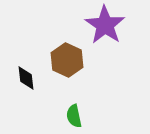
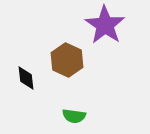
green semicircle: rotated 70 degrees counterclockwise
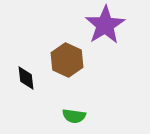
purple star: rotated 6 degrees clockwise
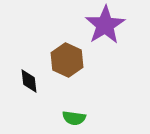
black diamond: moved 3 px right, 3 px down
green semicircle: moved 2 px down
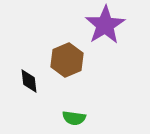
brown hexagon: rotated 12 degrees clockwise
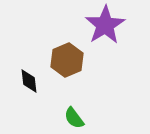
green semicircle: rotated 45 degrees clockwise
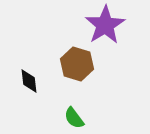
brown hexagon: moved 10 px right, 4 px down; rotated 20 degrees counterclockwise
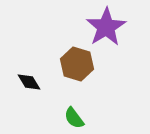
purple star: moved 1 px right, 2 px down
black diamond: moved 1 px down; rotated 25 degrees counterclockwise
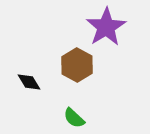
brown hexagon: moved 1 px down; rotated 12 degrees clockwise
green semicircle: rotated 10 degrees counterclockwise
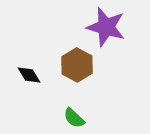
purple star: rotated 24 degrees counterclockwise
black diamond: moved 7 px up
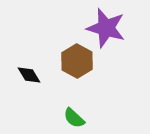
purple star: moved 1 px down
brown hexagon: moved 4 px up
